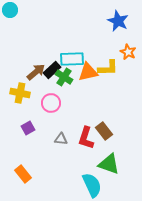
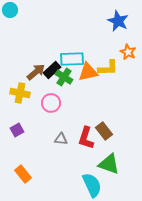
purple square: moved 11 px left, 2 px down
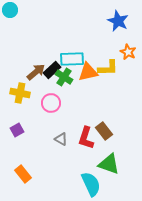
gray triangle: rotated 24 degrees clockwise
cyan semicircle: moved 1 px left, 1 px up
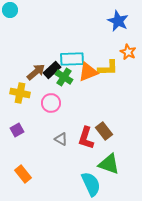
orange triangle: rotated 10 degrees counterclockwise
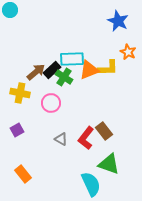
orange triangle: moved 1 px right, 2 px up
red L-shape: rotated 20 degrees clockwise
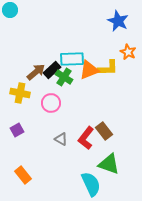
orange rectangle: moved 1 px down
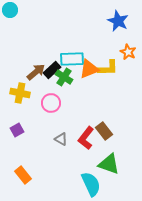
orange triangle: moved 1 px up
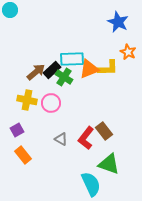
blue star: moved 1 px down
yellow cross: moved 7 px right, 7 px down
orange rectangle: moved 20 px up
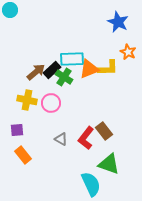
purple square: rotated 24 degrees clockwise
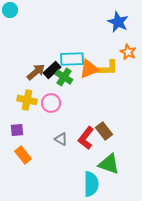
cyan semicircle: rotated 25 degrees clockwise
